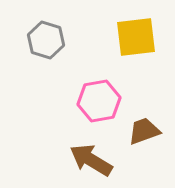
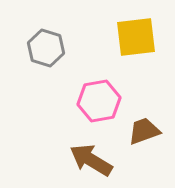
gray hexagon: moved 8 px down
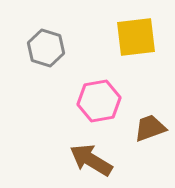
brown trapezoid: moved 6 px right, 3 px up
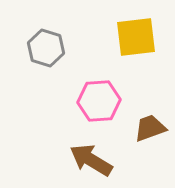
pink hexagon: rotated 6 degrees clockwise
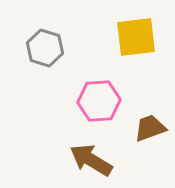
gray hexagon: moved 1 px left
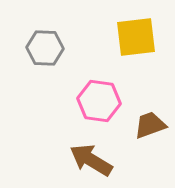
gray hexagon: rotated 15 degrees counterclockwise
pink hexagon: rotated 12 degrees clockwise
brown trapezoid: moved 3 px up
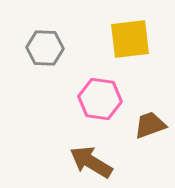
yellow square: moved 6 px left, 2 px down
pink hexagon: moved 1 px right, 2 px up
brown arrow: moved 2 px down
